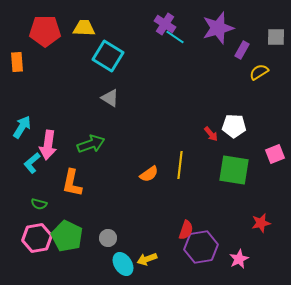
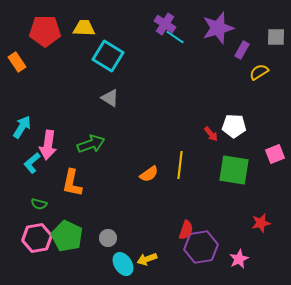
orange rectangle: rotated 30 degrees counterclockwise
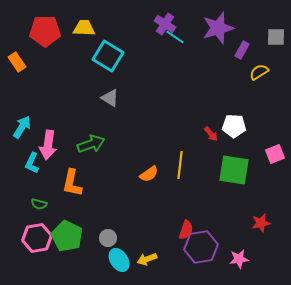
cyan L-shape: rotated 25 degrees counterclockwise
pink star: rotated 18 degrees clockwise
cyan ellipse: moved 4 px left, 4 px up
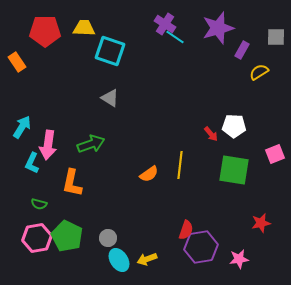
cyan square: moved 2 px right, 5 px up; rotated 12 degrees counterclockwise
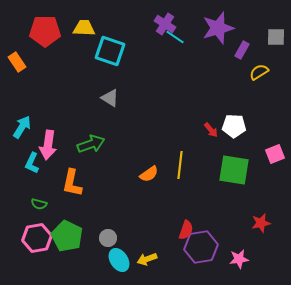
red arrow: moved 4 px up
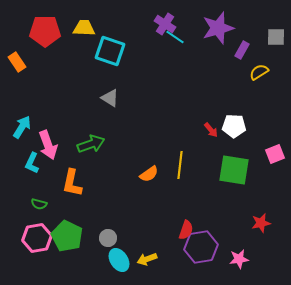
pink arrow: rotated 28 degrees counterclockwise
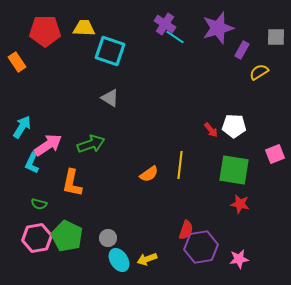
pink arrow: rotated 104 degrees counterclockwise
red star: moved 21 px left, 19 px up; rotated 24 degrees clockwise
